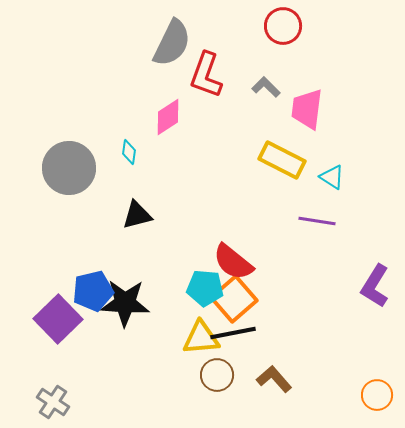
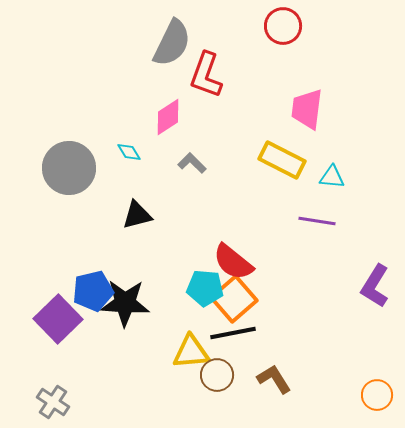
gray L-shape: moved 74 px left, 76 px down
cyan diamond: rotated 40 degrees counterclockwise
cyan triangle: rotated 28 degrees counterclockwise
yellow triangle: moved 10 px left, 14 px down
brown L-shape: rotated 9 degrees clockwise
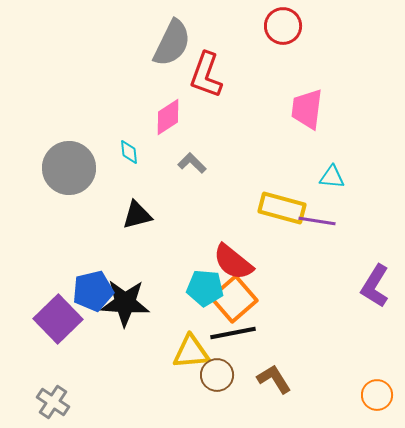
cyan diamond: rotated 25 degrees clockwise
yellow rectangle: moved 48 px down; rotated 12 degrees counterclockwise
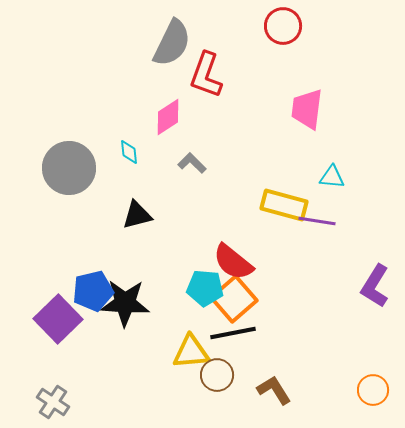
yellow rectangle: moved 2 px right, 3 px up
brown L-shape: moved 11 px down
orange circle: moved 4 px left, 5 px up
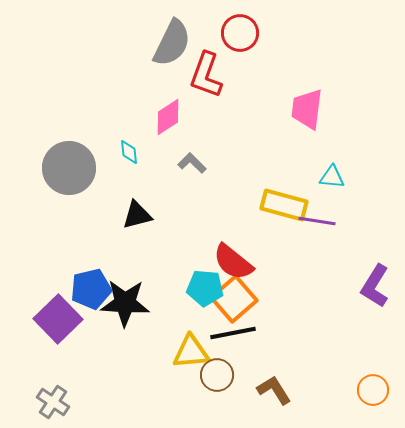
red circle: moved 43 px left, 7 px down
blue pentagon: moved 2 px left, 2 px up
